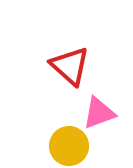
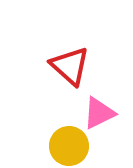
pink triangle: rotated 6 degrees counterclockwise
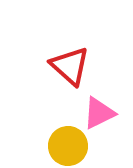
yellow circle: moved 1 px left
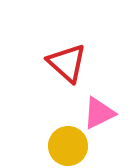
red triangle: moved 3 px left, 3 px up
